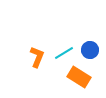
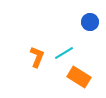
blue circle: moved 28 px up
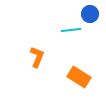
blue circle: moved 8 px up
cyan line: moved 7 px right, 23 px up; rotated 24 degrees clockwise
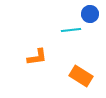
orange L-shape: rotated 60 degrees clockwise
orange rectangle: moved 2 px right, 1 px up
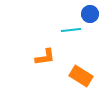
orange L-shape: moved 8 px right
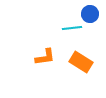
cyan line: moved 1 px right, 2 px up
orange rectangle: moved 14 px up
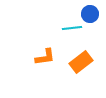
orange rectangle: rotated 70 degrees counterclockwise
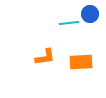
cyan line: moved 3 px left, 5 px up
orange rectangle: rotated 35 degrees clockwise
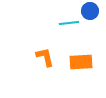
blue circle: moved 3 px up
orange L-shape: rotated 95 degrees counterclockwise
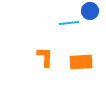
orange L-shape: rotated 15 degrees clockwise
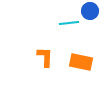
orange rectangle: rotated 15 degrees clockwise
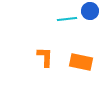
cyan line: moved 2 px left, 4 px up
